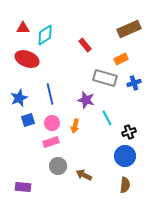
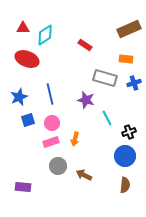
red rectangle: rotated 16 degrees counterclockwise
orange rectangle: moved 5 px right; rotated 32 degrees clockwise
blue star: moved 1 px up
orange arrow: moved 13 px down
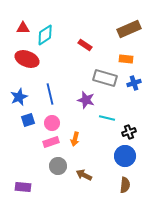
cyan line: rotated 49 degrees counterclockwise
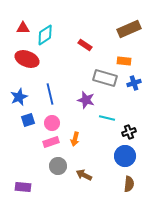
orange rectangle: moved 2 px left, 2 px down
brown semicircle: moved 4 px right, 1 px up
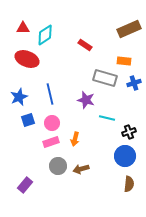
brown arrow: moved 3 px left, 6 px up; rotated 42 degrees counterclockwise
purple rectangle: moved 2 px right, 2 px up; rotated 56 degrees counterclockwise
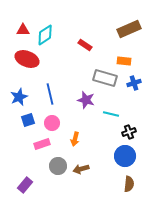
red triangle: moved 2 px down
cyan line: moved 4 px right, 4 px up
pink rectangle: moved 9 px left, 2 px down
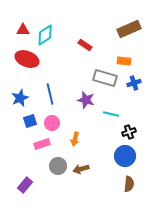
blue star: moved 1 px right, 1 px down
blue square: moved 2 px right, 1 px down
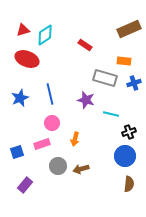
red triangle: rotated 16 degrees counterclockwise
blue square: moved 13 px left, 31 px down
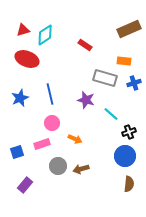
cyan line: rotated 28 degrees clockwise
orange arrow: rotated 80 degrees counterclockwise
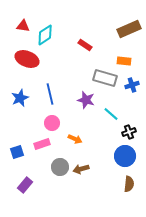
red triangle: moved 4 px up; rotated 24 degrees clockwise
blue cross: moved 2 px left, 2 px down
gray circle: moved 2 px right, 1 px down
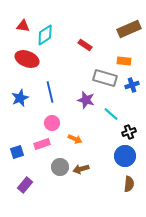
blue line: moved 2 px up
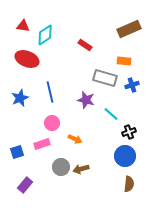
gray circle: moved 1 px right
